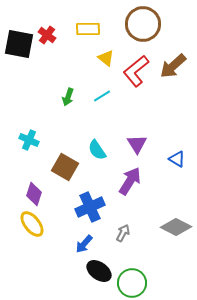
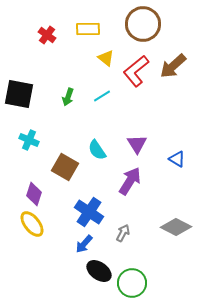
black square: moved 50 px down
blue cross: moved 1 px left, 5 px down; rotated 32 degrees counterclockwise
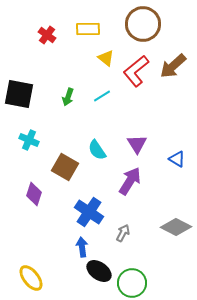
yellow ellipse: moved 1 px left, 54 px down
blue arrow: moved 2 px left, 3 px down; rotated 132 degrees clockwise
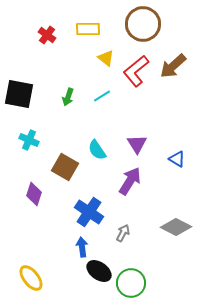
green circle: moved 1 px left
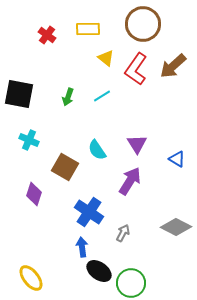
red L-shape: moved 2 px up; rotated 16 degrees counterclockwise
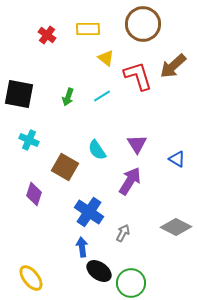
red L-shape: moved 2 px right, 7 px down; rotated 128 degrees clockwise
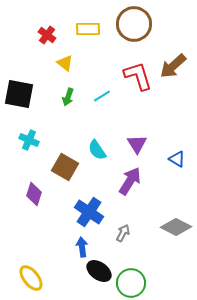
brown circle: moved 9 px left
yellow triangle: moved 41 px left, 5 px down
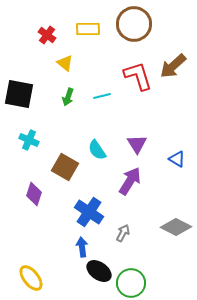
cyan line: rotated 18 degrees clockwise
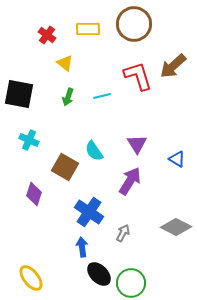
cyan semicircle: moved 3 px left, 1 px down
black ellipse: moved 3 px down; rotated 10 degrees clockwise
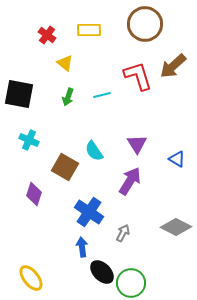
brown circle: moved 11 px right
yellow rectangle: moved 1 px right, 1 px down
cyan line: moved 1 px up
black ellipse: moved 3 px right, 2 px up
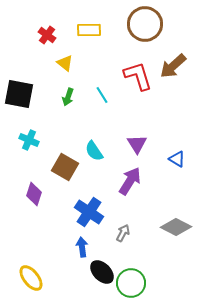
cyan line: rotated 72 degrees clockwise
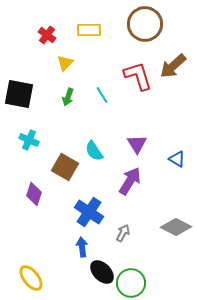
yellow triangle: rotated 36 degrees clockwise
